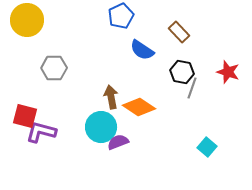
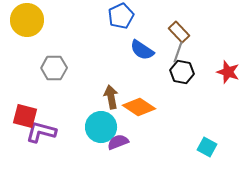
gray line: moved 14 px left, 36 px up
cyan square: rotated 12 degrees counterclockwise
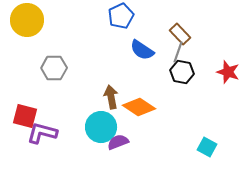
brown rectangle: moved 1 px right, 2 px down
purple L-shape: moved 1 px right, 1 px down
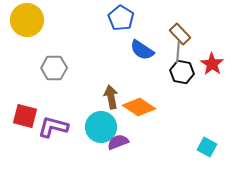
blue pentagon: moved 2 px down; rotated 15 degrees counterclockwise
gray line: rotated 15 degrees counterclockwise
red star: moved 16 px left, 8 px up; rotated 15 degrees clockwise
purple L-shape: moved 11 px right, 6 px up
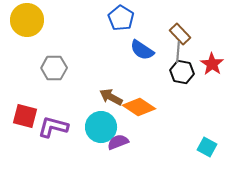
brown arrow: rotated 50 degrees counterclockwise
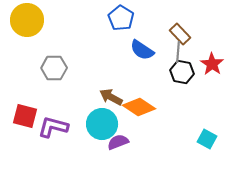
cyan circle: moved 1 px right, 3 px up
cyan square: moved 8 px up
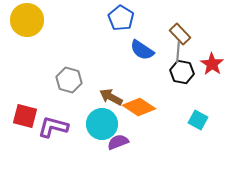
gray hexagon: moved 15 px right, 12 px down; rotated 15 degrees clockwise
cyan square: moved 9 px left, 19 px up
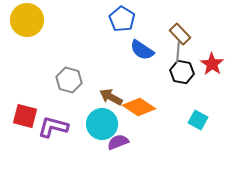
blue pentagon: moved 1 px right, 1 px down
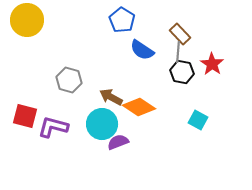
blue pentagon: moved 1 px down
